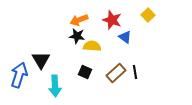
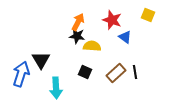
yellow square: rotated 24 degrees counterclockwise
orange arrow: moved 1 px left, 2 px down; rotated 138 degrees clockwise
blue arrow: moved 2 px right, 1 px up
cyan arrow: moved 1 px right, 2 px down
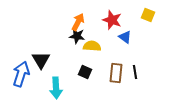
brown rectangle: rotated 42 degrees counterclockwise
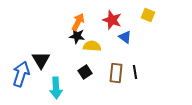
black square: rotated 32 degrees clockwise
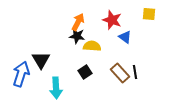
yellow square: moved 1 px right, 1 px up; rotated 16 degrees counterclockwise
brown rectangle: moved 4 px right; rotated 48 degrees counterclockwise
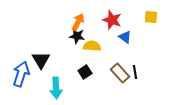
yellow square: moved 2 px right, 3 px down
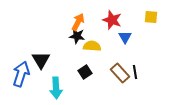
blue triangle: rotated 24 degrees clockwise
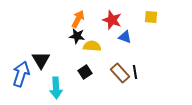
orange arrow: moved 3 px up
blue triangle: rotated 40 degrees counterclockwise
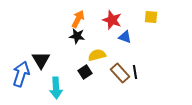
yellow semicircle: moved 5 px right, 9 px down; rotated 18 degrees counterclockwise
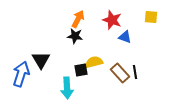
black star: moved 2 px left
yellow semicircle: moved 3 px left, 7 px down
black square: moved 4 px left, 2 px up; rotated 24 degrees clockwise
cyan arrow: moved 11 px right
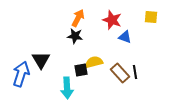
orange arrow: moved 1 px up
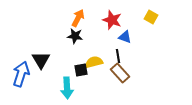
yellow square: rotated 24 degrees clockwise
black line: moved 17 px left, 16 px up
